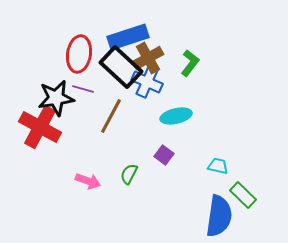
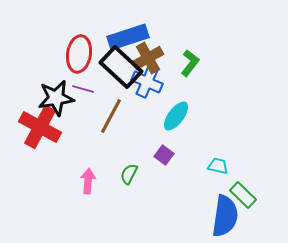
cyan ellipse: rotated 40 degrees counterclockwise
pink arrow: rotated 105 degrees counterclockwise
blue semicircle: moved 6 px right
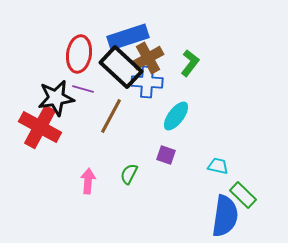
blue cross: rotated 20 degrees counterclockwise
purple square: moved 2 px right; rotated 18 degrees counterclockwise
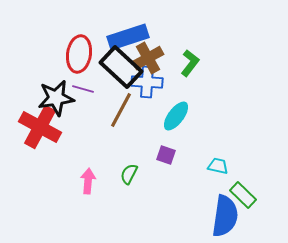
brown line: moved 10 px right, 6 px up
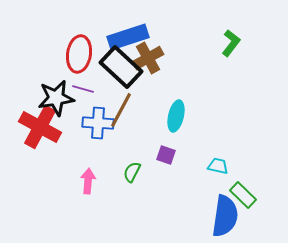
green L-shape: moved 41 px right, 20 px up
blue cross: moved 49 px left, 41 px down
cyan ellipse: rotated 24 degrees counterclockwise
green semicircle: moved 3 px right, 2 px up
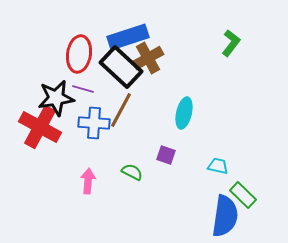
cyan ellipse: moved 8 px right, 3 px up
blue cross: moved 4 px left
green semicircle: rotated 90 degrees clockwise
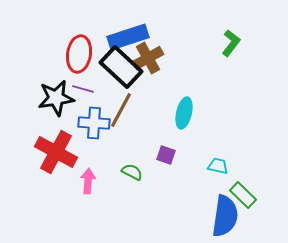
red cross: moved 16 px right, 25 px down
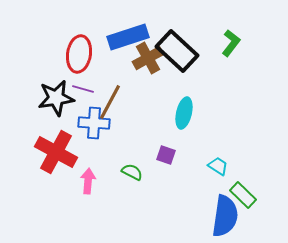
black rectangle: moved 56 px right, 16 px up
brown line: moved 11 px left, 8 px up
cyan trapezoid: rotated 20 degrees clockwise
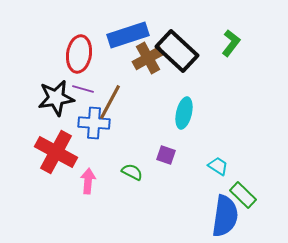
blue rectangle: moved 2 px up
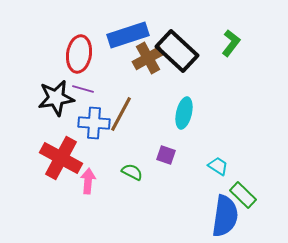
brown line: moved 11 px right, 12 px down
red cross: moved 5 px right, 6 px down
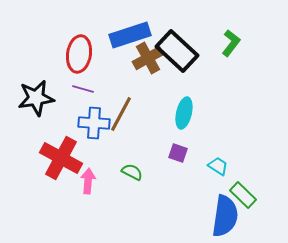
blue rectangle: moved 2 px right
black star: moved 20 px left
purple square: moved 12 px right, 2 px up
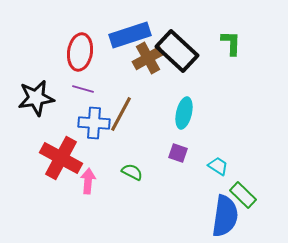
green L-shape: rotated 36 degrees counterclockwise
red ellipse: moved 1 px right, 2 px up
